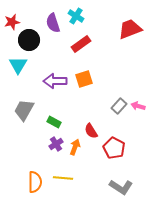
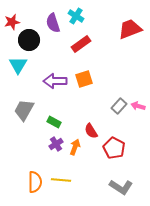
yellow line: moved 2 px left, 2 px down
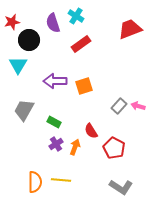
orange square: moved 7 px down
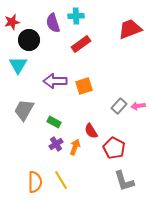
cyan cross: rotated 35 degrees counterclockwise
pink arrow: rotated 24 degrees counterclockwise
yellow line: rotated 54 degrees clockwise
gray L-shape: moved 3 px right, 6 px up; rotated 40 degrees clockwise
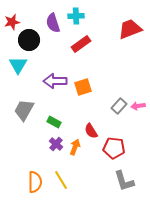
orange square: moved 1 px left, 1 px down
purple cross: rotated 16 degrees counterclockwise
red pentagon: rotated 20 degrees counterclockwise
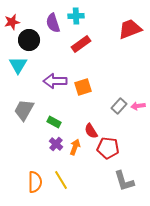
red pentagon: moved 6 px left
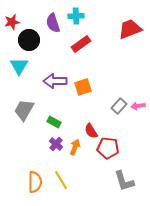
cyan triangle: moved 1 px right, 1 px down
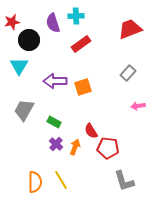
gray rectangle: moved 9 px right, 33 px up
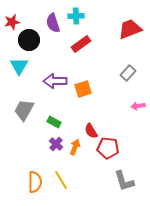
orange square: moved 2 px down
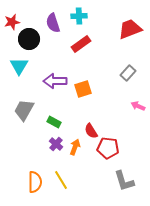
cyan cross: moved 3 px right
black circle: moved 1 px up
pink arrow: rotated 32 degrees clockwise
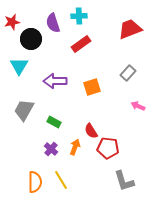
black circle: moved 2 px right
orange square: moved 9 px right, 2 px up
purple cross: moved 5 px left, 5 px down
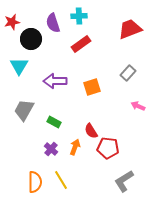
gray L-shape: rotated 75 degrees clockwise
